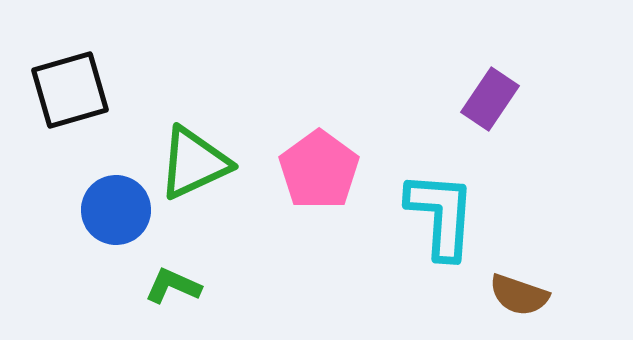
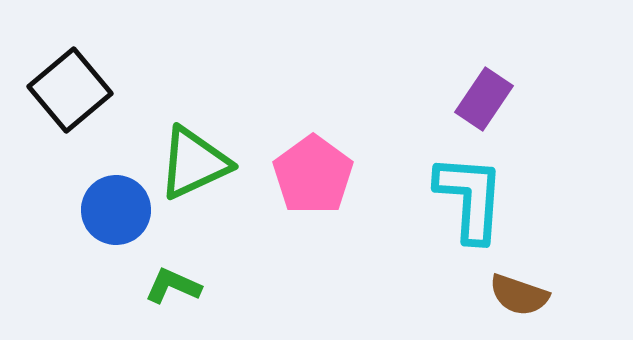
black square: rotated 24 degrees counterclockwise
purple rectangle: moved 6 px left
pink pentagon: moved 6 px left, 5 px down
cyan L-shape: moved 29 px right, 17 px up
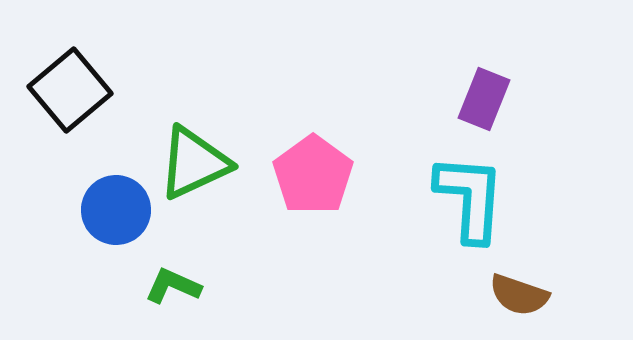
purple rectangle: rotated 12 degrees counterclockwise
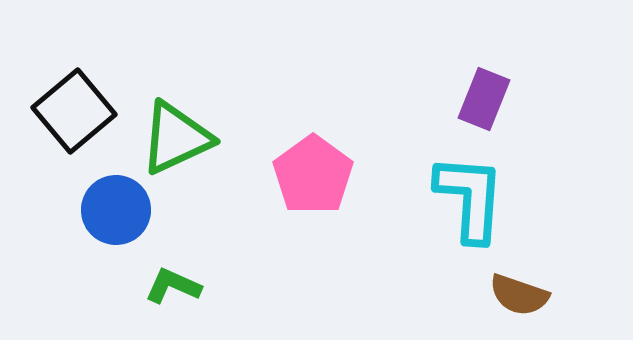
black square: moved 4 px right, 21 px down
green triangle: moved 18 px left, 25 px up
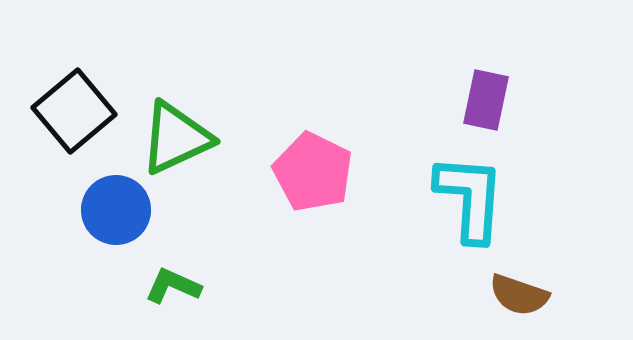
purple rectangle: moved 2 px right, 1 px down; rotated 10 degrees counterclockwise
pink pentagon: moved 3 px up; rotated 10 degrees counterclockwise
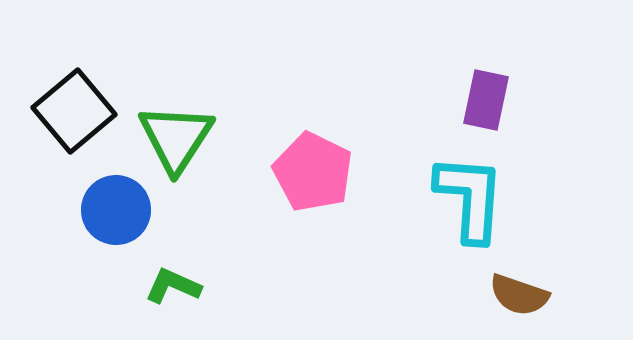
green triangle: rotated 32 degrees counterclockwise
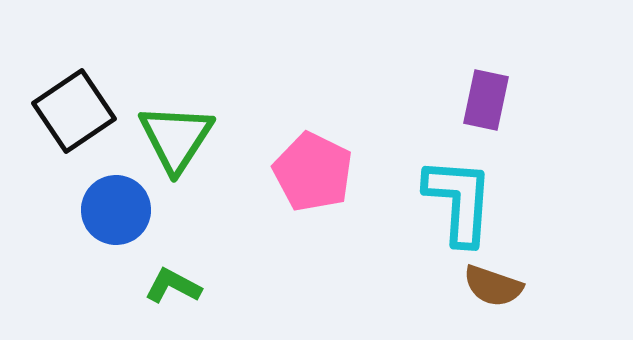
black square: rotated 6 degrees clockwise
cyan L-shape: moved 11 px left, 3 px down
green L-shape: rotated 4 degrees clockwise
brown semicircle: moved 26 px left, 9 px up
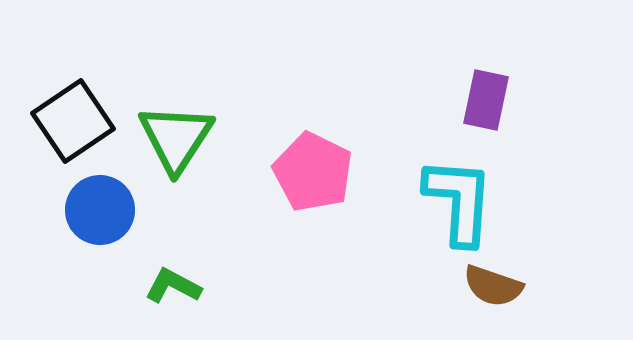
black square: moved 1 px left, 10 px down
blue circle: moved 16 px left
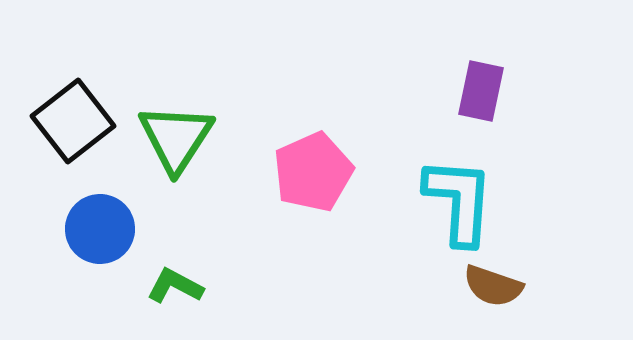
purple rectangle: moved 5 px left, 9 px up
black square: rotated 4 degrees counterclockwise
pink pentagon: rotated 22 degrees clockwise
blue circle: moved 19 px down
green L-shape: moved 2 px right
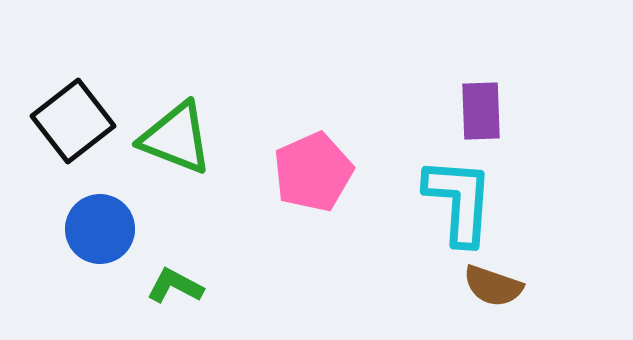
purple rectangle: moved 20 px down; rotated 14 degrees counterclockwise
green triangle: rotated 42 degrees counterclockwise
